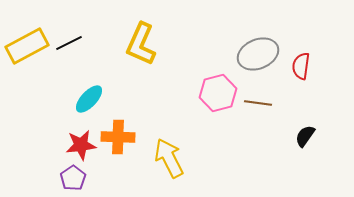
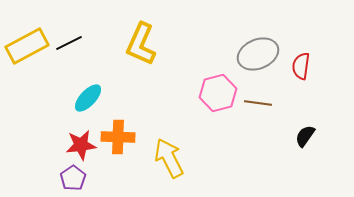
cyan ellipse: moved 1 px left, 1 px up
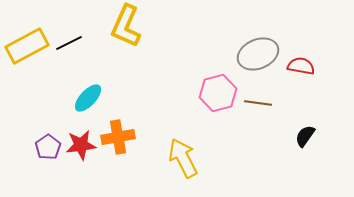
yellow L-shape: moved 15 px left, 18 px up
red semicircle: rotated 92 degrees clockwise
orange cross: rotated 12 degrees counterclockwise
yellow arrow: moved 14 px right
purple pentagon: moved 25 px left, 31 px up
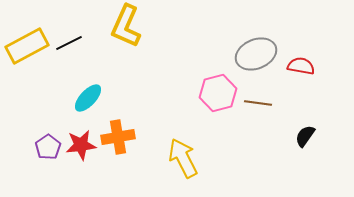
gray ellipse: moved 2 px left
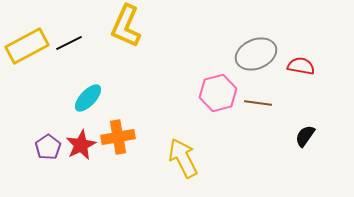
red star: rotated 20 degrees counterclockwise
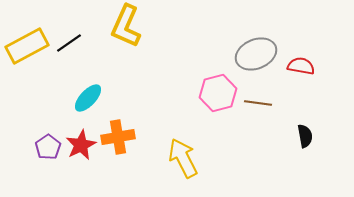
black line: rotated 8 degrees counterclockwise
black semicircle: rotated 135 degrees clockwise
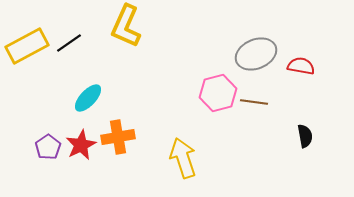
brown line: moved 4 px left, 1 px up
yellow arrow: rotated 9 degrees clockwise
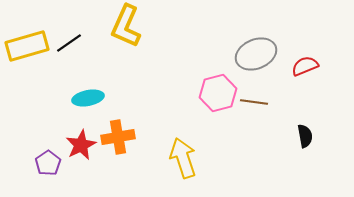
yellow rectangle: rotated 12 degrees clockwise
red semicircle: moved 4 px right; rotated 32 degrees counterclockwise
cyan ellipse: rotated 36 degrees clockwise
purple pentagon: moved 16 px down
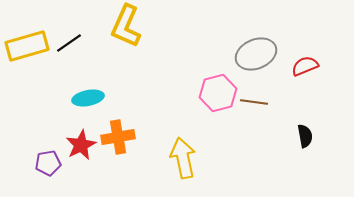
yellow arrow: rotated 6 degrees clockwise
purple pentagon: rotated 25 degrees clockwise
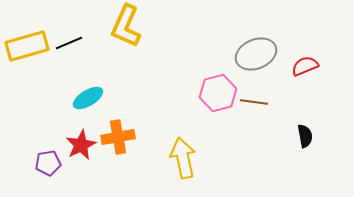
black line: rotated 12 degrees clockwise
cyan ellipse: rotated 20 degrees counterclockwise
